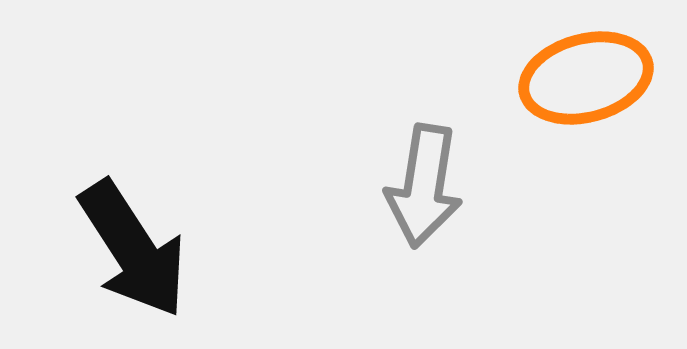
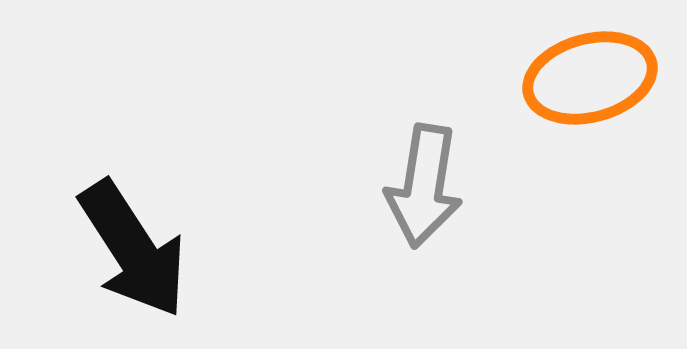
orange ellipse: moved 4 px right
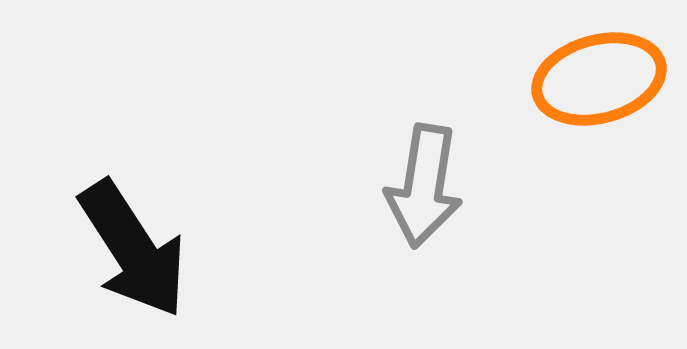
orange ellipse: moved 9 px right, 1 px down
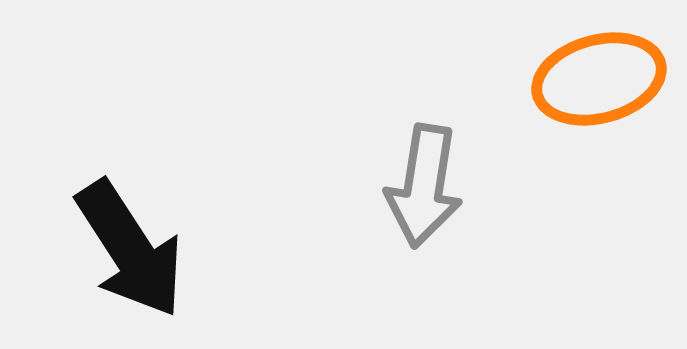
black arrow: moved 3 px left
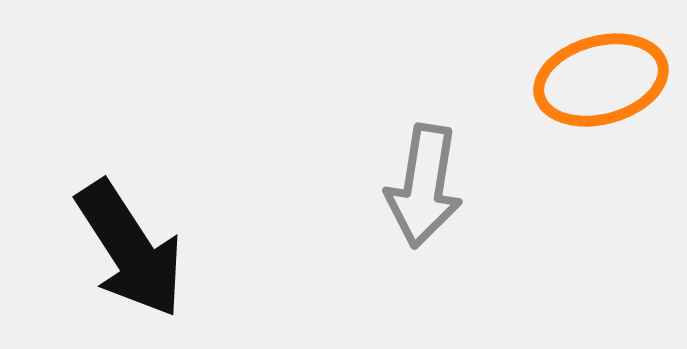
orange ellipse: moved 2 px right, 1 px down
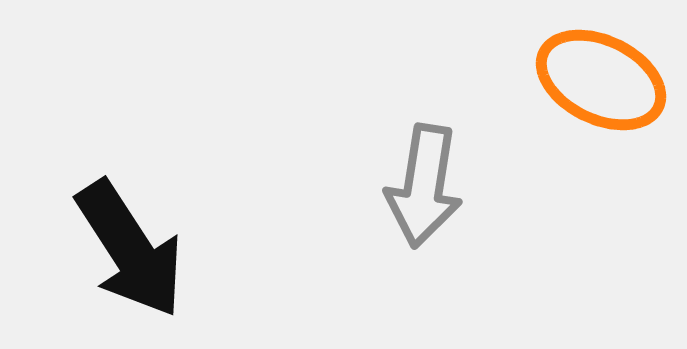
orange ellipse: rotated 41 degrees clockwise
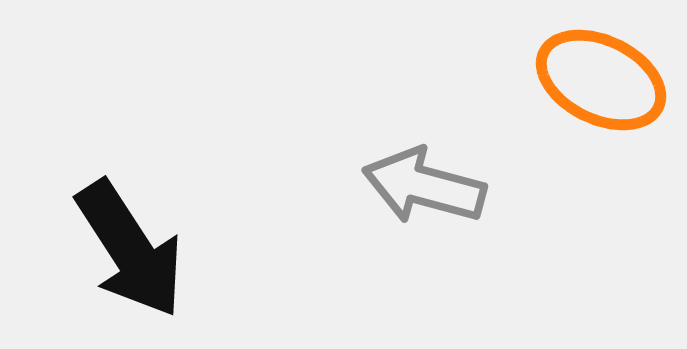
gray arrow: rotated 96 degrees clockwise
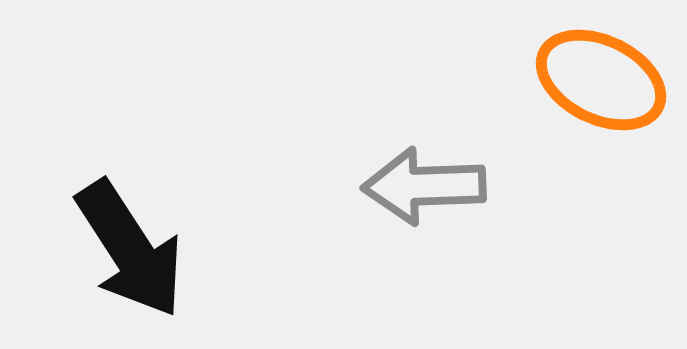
gray arrow: rotated 17 degrees counterclockwise
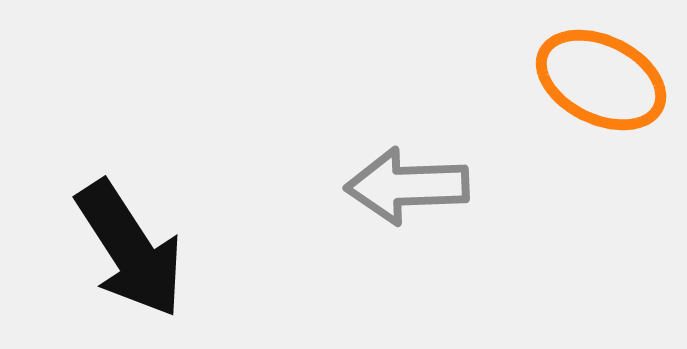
gray arrow: moved 17 px left
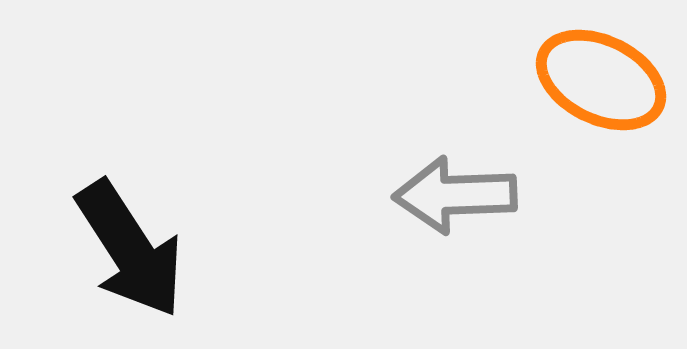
gray arrow: moved 48 px right, 9 px down
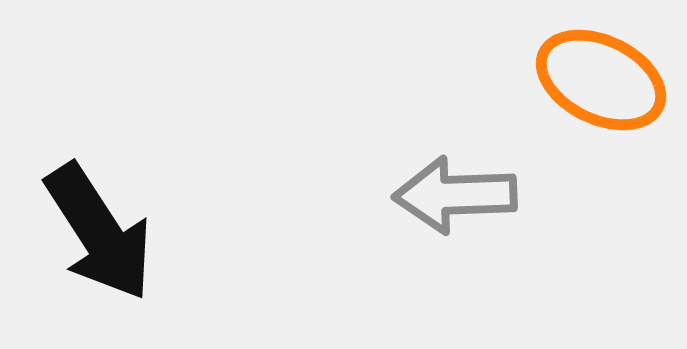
black arrow: moved 31 px left, 17 px up
